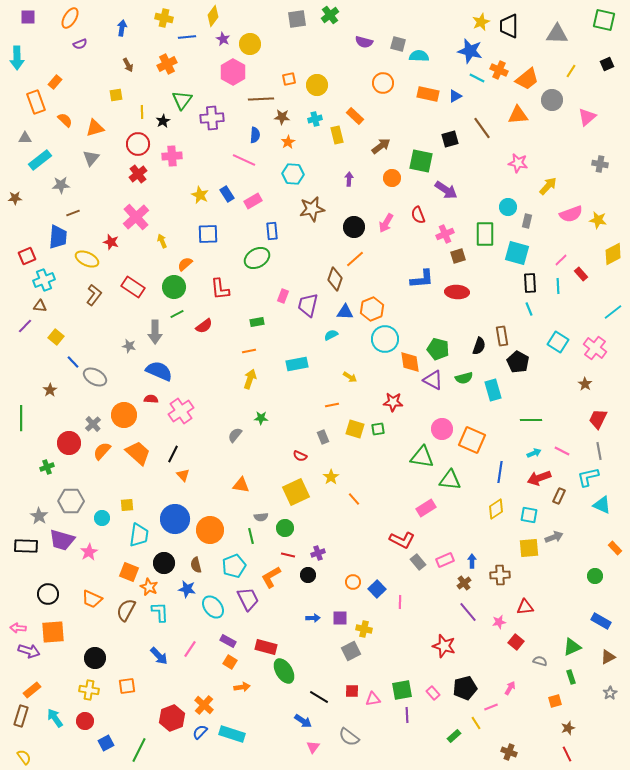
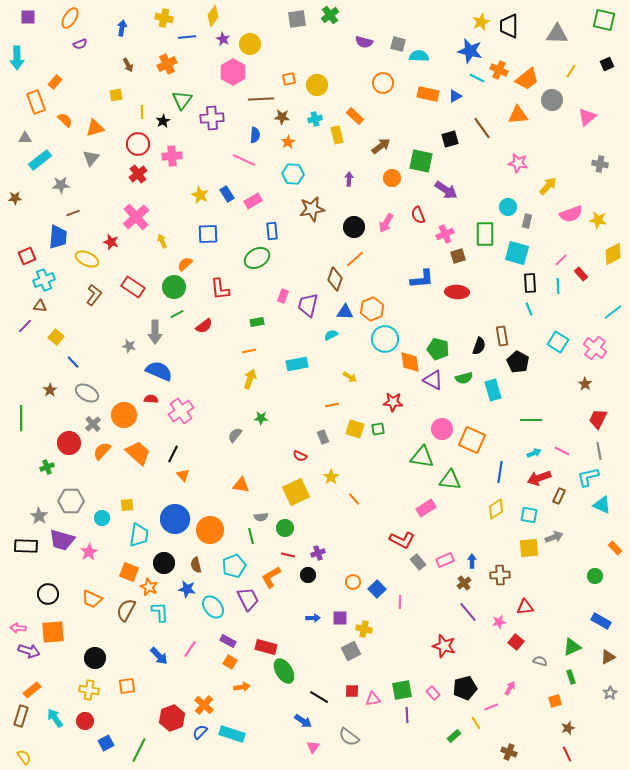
gray ellipse at (95, 377): moved 8 px left, 16 px down
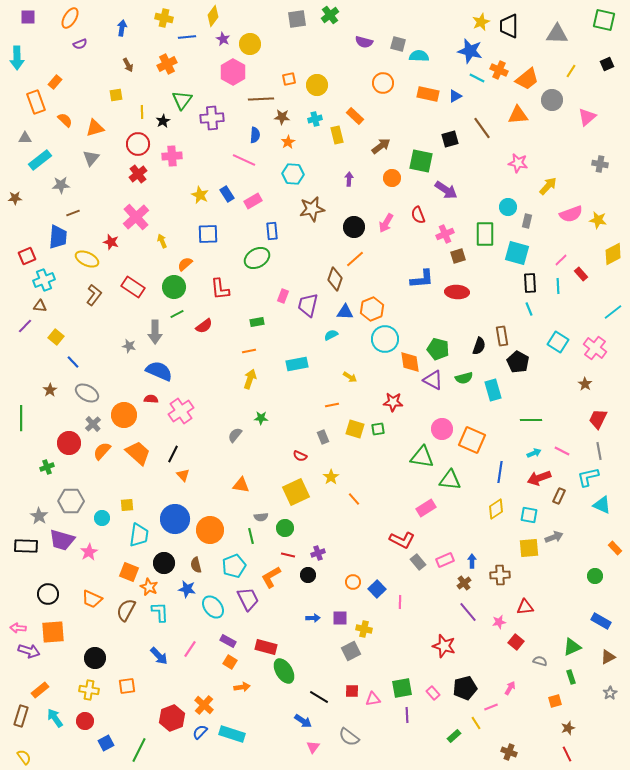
orange rectangle at (32, 690): moved 8 px right
green square at (402, 690): moved 2 px up
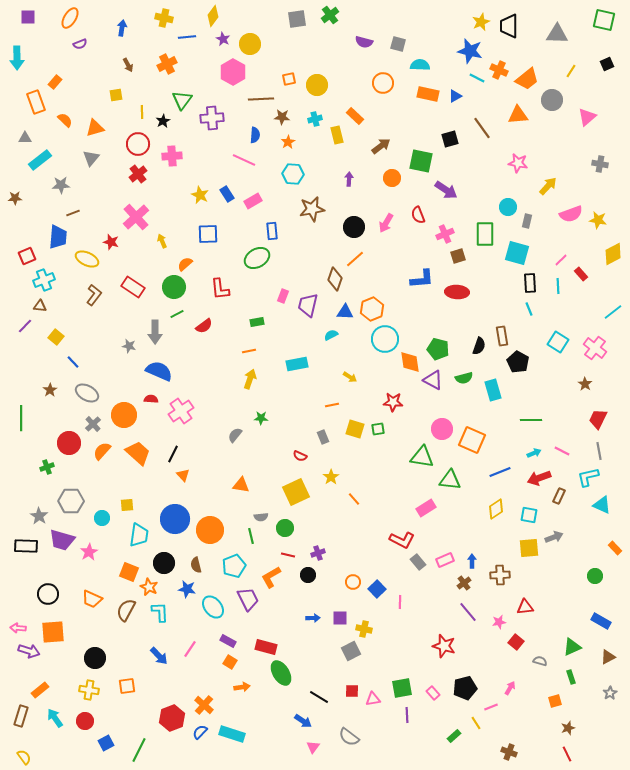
cyan semicircle at (419, 56): moved 1 px right, 9 px down
blue line at (500, 472): rotated 60 degrees clockwise
green ellipse at (284, 671): moved 3 px left, 2 px down
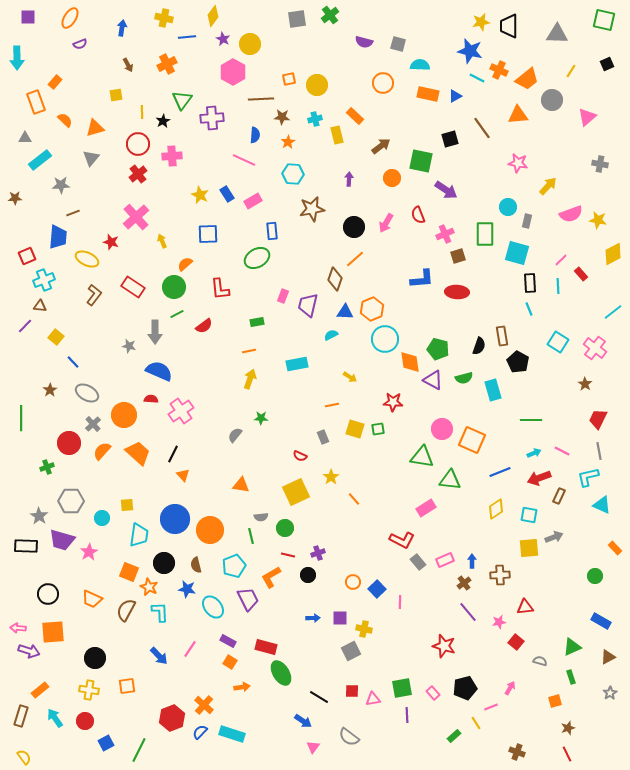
yellow star at (481, 22): rotated 12 degrees clockwise
brown cross at (509, 752): moved 8 px right
